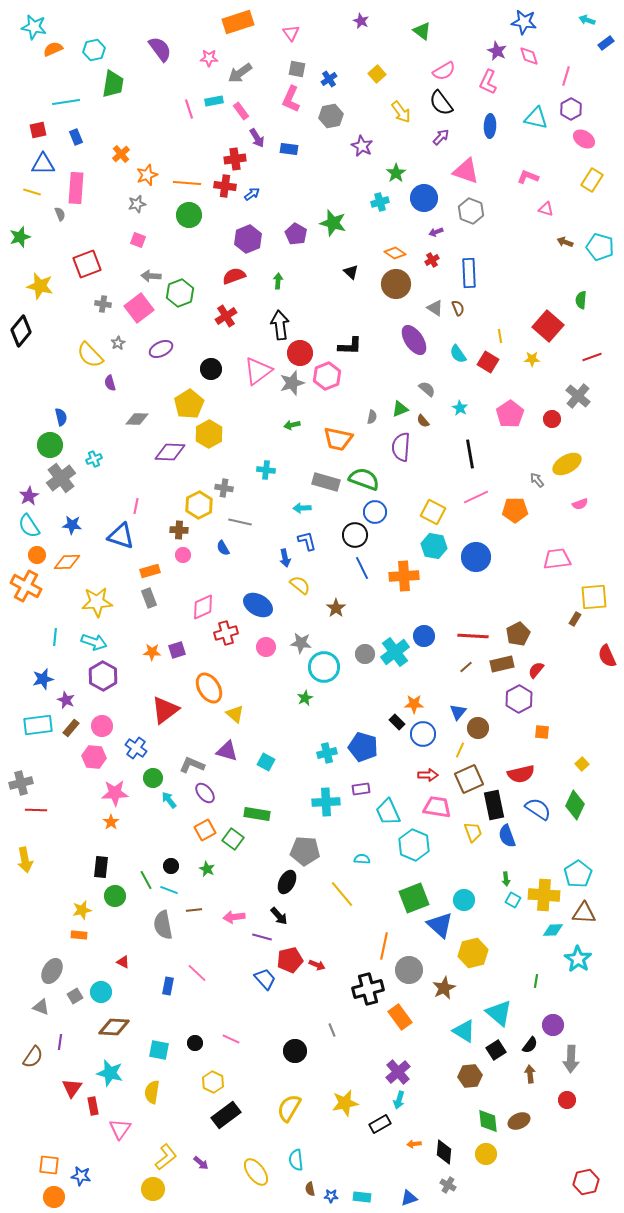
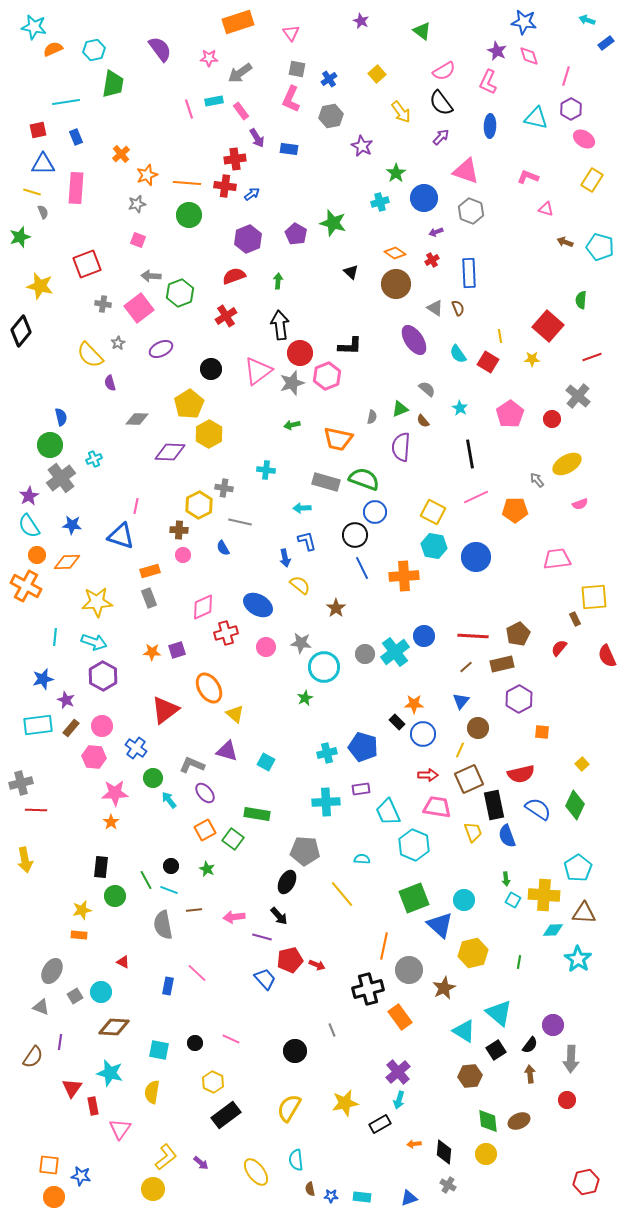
gray semicircle at (60, 214): moved 17 px left, 2 px up
brown rectangle at (575, 619): rotated 56 degrees counterclockwise
red semicircle at (536, 670): moved 23 px right, 22 px up
blue triangle at (458, 712): moved 3 px right, 11 px up
cyan pentagon at (578, 874): moved 6 px up
green line at (536, 981): moved 17 px left, 19 px up
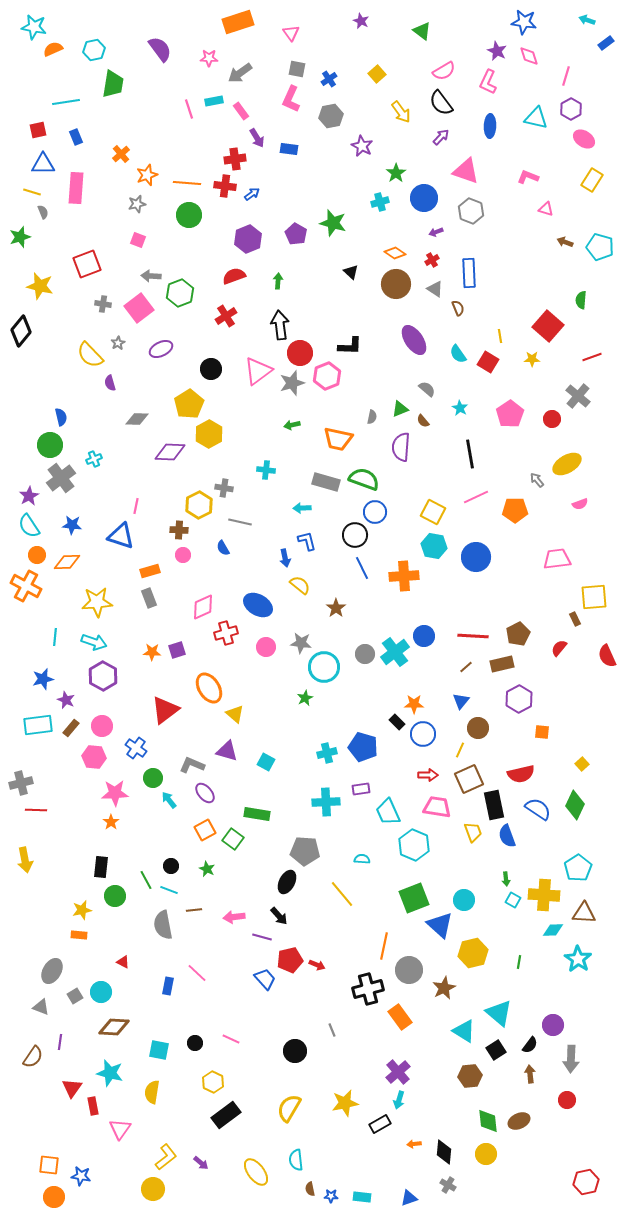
gray triangle at (435, 308): moved 19 px up
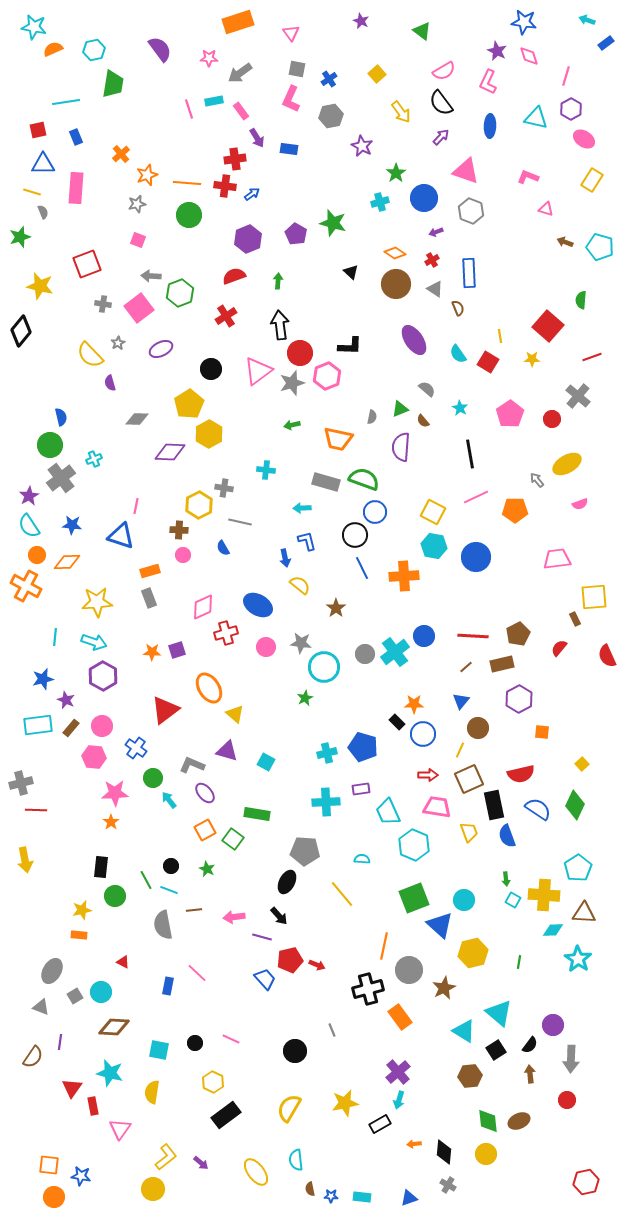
yellow trapezoid at (473, 832): moved 4 px left
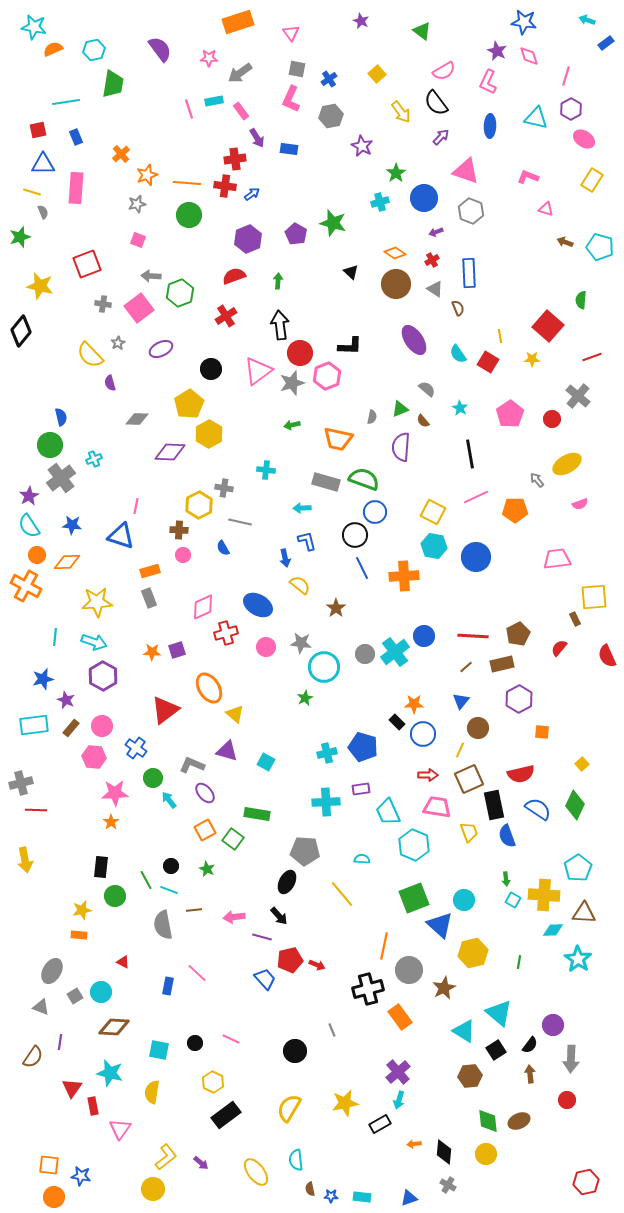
black semicircle at (441, 103): moved 5 px left
cyan rectangle at (38, 725): moved 4 px left
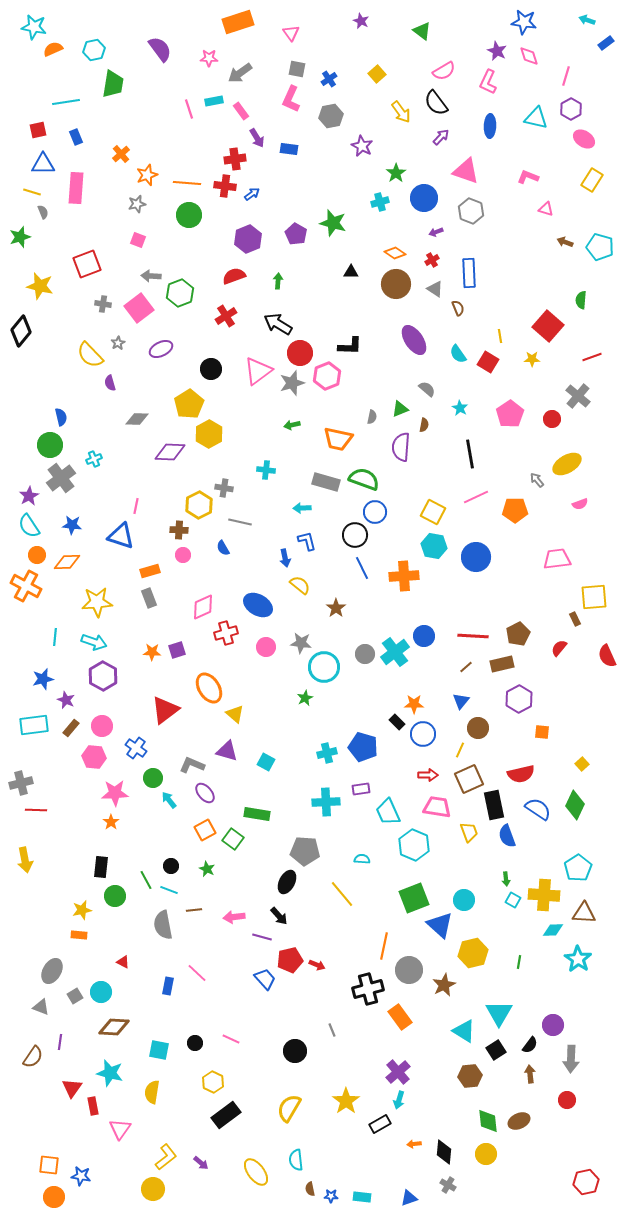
black triangle at (351, 272): rotated 42 degrees counterclockwise
black arrow at (280, 325): moved 2 px left, 1 px up; rotated 52 degrees counterclockwise
brown semicircle at (423, 421): moved 1 px right, 4 px down; rotated 128 degrees counterclockwise
brown star at (444, 988): moved 3 px up
cyan triangle at (499, 1013): rotated 20 degrees clockwise
yellow star at (345, 1103): moved 1 px right, 2 px up; rotated 24 degrees counterclockwise
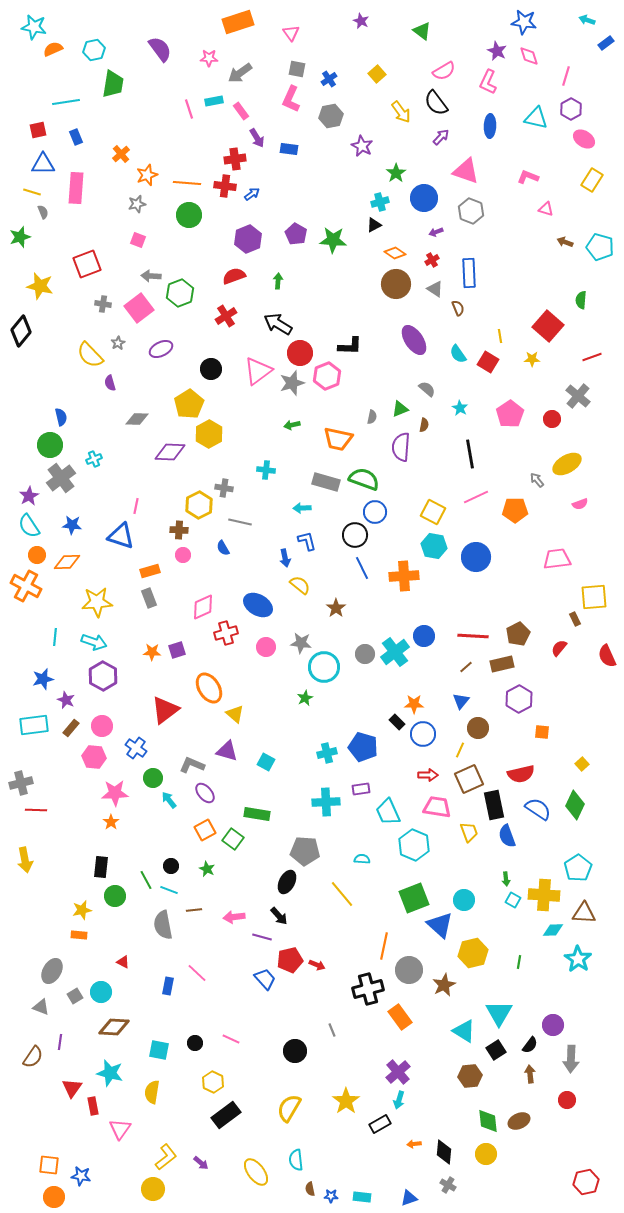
green star at (333, 223): moved 17 px down; rotated 12 degrees counterclockwise
black triangle at (351, 272): moved 23 px right, 47 px up; rotated 28 degrees counterclockwise
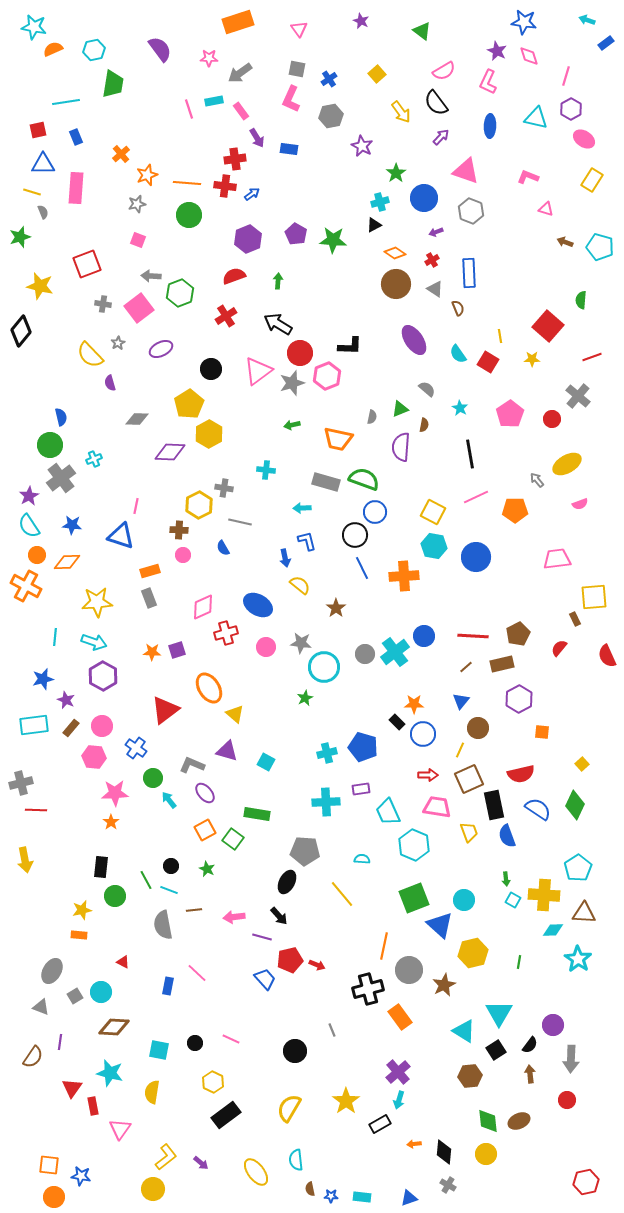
pink triangle at (291, 33): moved 8 px right, 4 px up
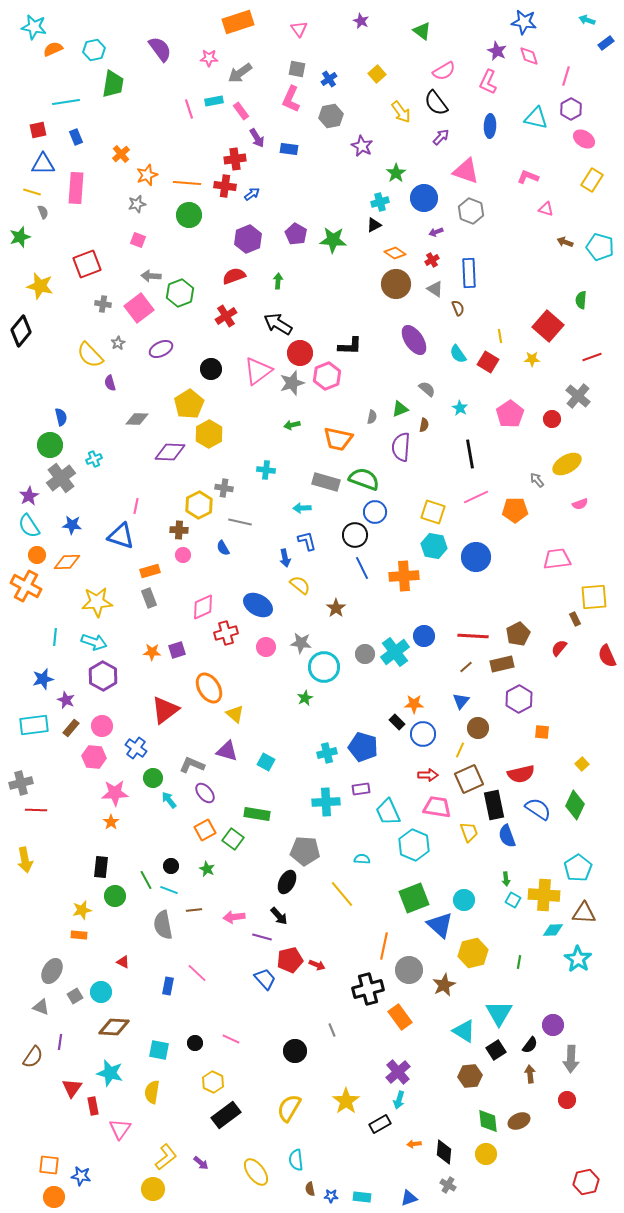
yellow square at (433, 512): rotated 10 degrees counterclockwise
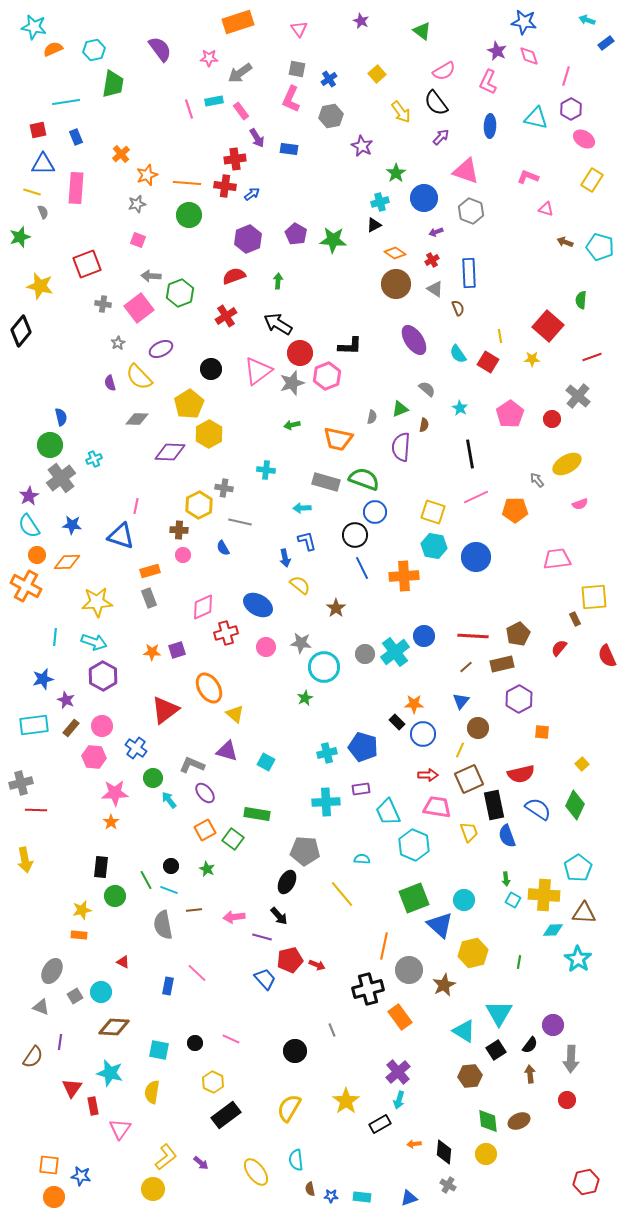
yellow semicircle at (90, 355): moved 49 px right, 22 px down
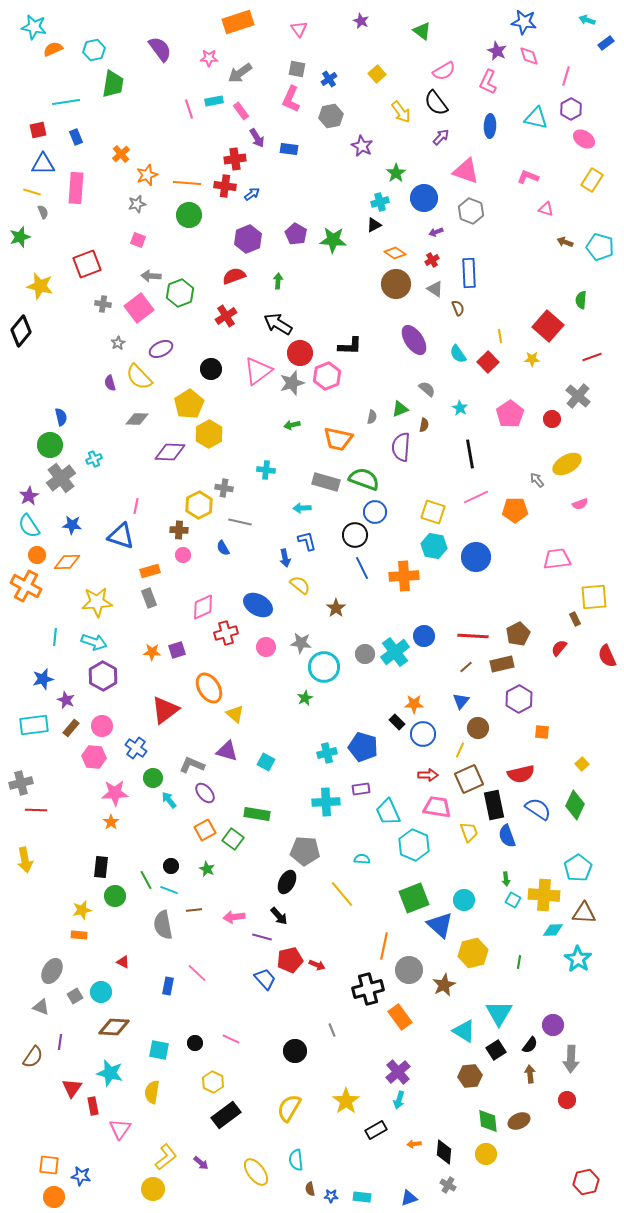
red square at (488, 362): rotated 15 degrees clockwise
black rectangle at (380, 1124): moved 4 px left, 6 px down
